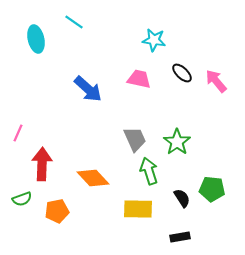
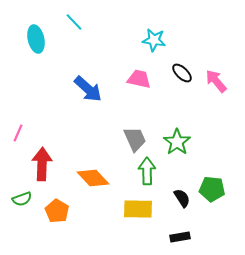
cyan line: rotated 12 degrees clockwise
green arrow: moved 2 px left; rotated 16 degrees clockwise
orange pentagon: rotated 30 degrees counterclockwise
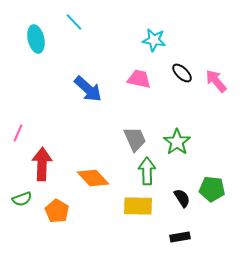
yellow rectangle: moved 3 px up
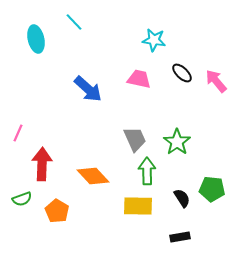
orange diamond: moved 2 px up
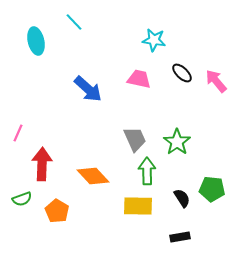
cyan ellipse: moved 2 px down
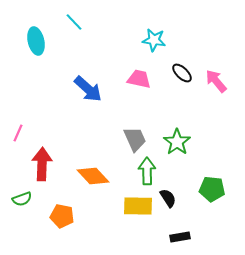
black semicircle: moved 14 px left
orange pentagon: moved 5 px right, 5 px down; rotated 20 degrees counterclockwise
